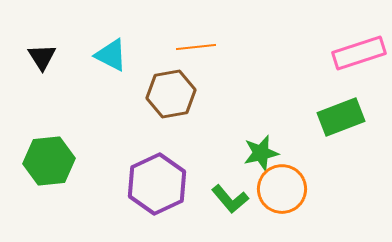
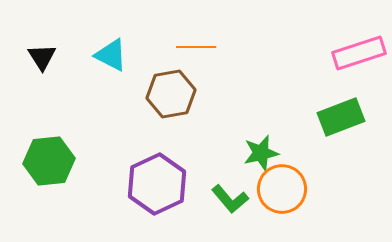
orange line: rotated 6 degrees clockwise
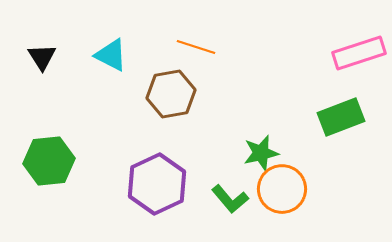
orange line: rotated 18 degrees clockwise
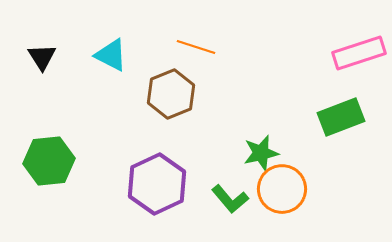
brown hexagon: rotated 12 degrees counterclockwise
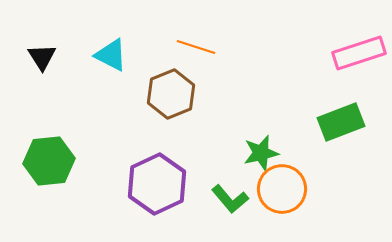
green rectangle: moved 5 px down
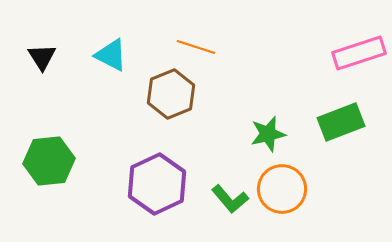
green star: moved 7 px right, 19 px up
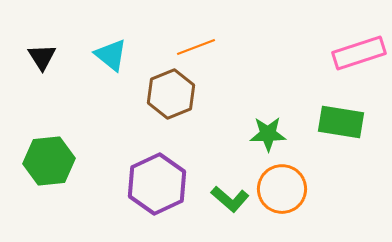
orange line: rotated 39 degrees counterclockwise
cyan triangle: rotated 12 degrees clockwise
green rectangle: rotated 30 degrees clockwise
green star: rotated 12 degrees clockwise
green L-shape: rotated 9 degrees counterclockwise
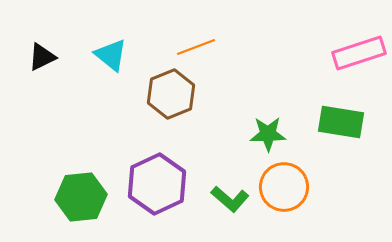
black triangle: rotated 36 degrees clockwise
green hexagon: moved 32 px right, 36 px down
orange circle: moved 2 px right, 2 px up
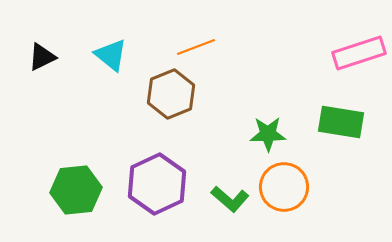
green hexagon: moved 5 px left, 7 px up
